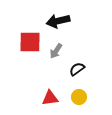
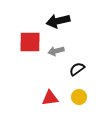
gray arrow: rotated 42 degrees clockwise
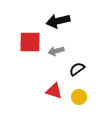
red triangle: moved 4 px right, 7 px up; rotated 24 degrees clockwise
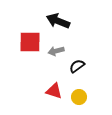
black arrow: rotated 35 degrees clockwise
black semicircle: moved 3 px up
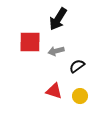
black arrow: moved 2 px up; rotated 80 degrees counterclockwise
yellow circle: moved 1 px right, 1 px up
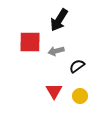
black arrow: moved 1 px right, 1 px down
red triangle: rotated 42 degrees clockwise
